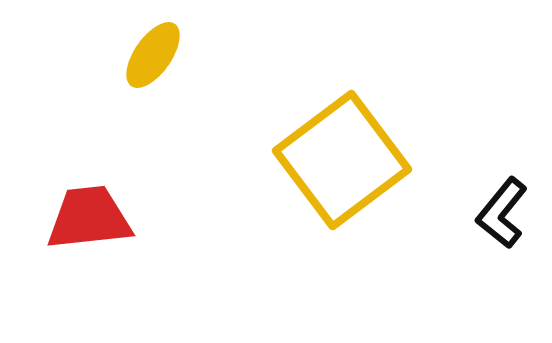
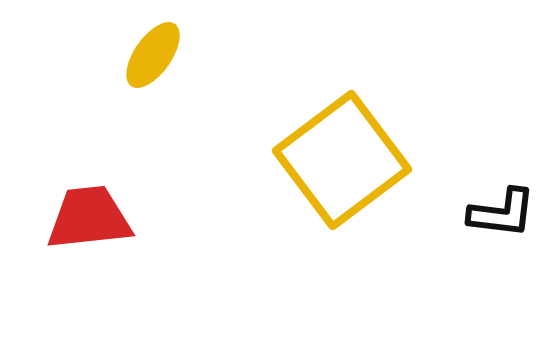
black L-shape: rotated 122 degrees counterclockwise
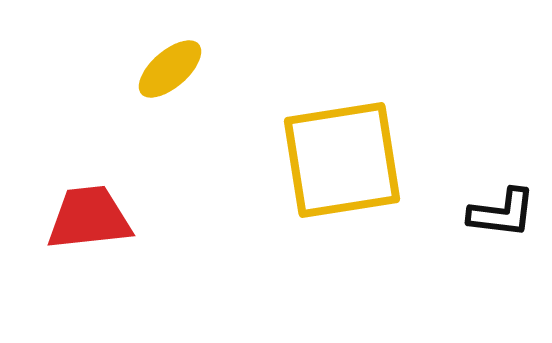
yellow ellipse: moved 17 px right, 14 px down; rotated 14 degrees clockwise
yellow square: rotated 28 degrees clockwise
